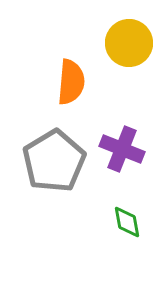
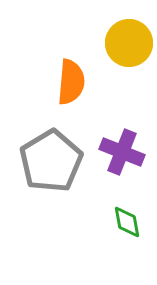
purple cross: moved 3 px down
gray pentagon: moved 3 px left
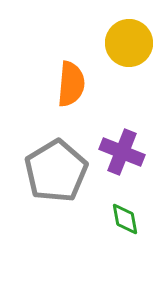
orange semicircle: moved 2 px down
gray pentagon: moved 5 px right, 10 px down
green diamond: moved 2 px left, 3 px up
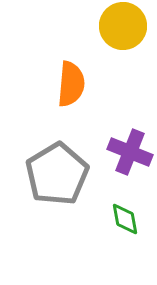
yellow circle: moved 6 px left, 17 px up
purple cross: moved 8 px right
gray pentagon: moved 1 px right, 3 px down
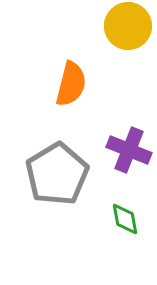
yellow circle: moved 5 px right
orange semicircle: rotated 9 degrees clockwise
purple cross: moved 1 px left, 2 px up
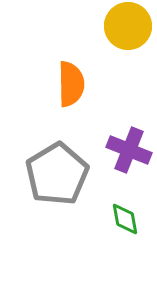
orange semicircle: rotated 15 degrees counterclockwise
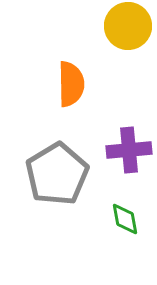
purple cross: rotated 27 degrees counterclockwise
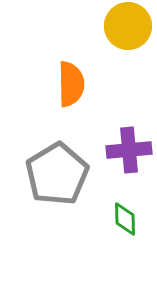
green diamond: rotated 8 degrees clockwise
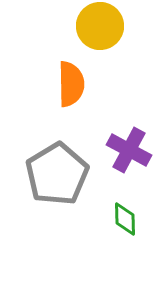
yellow circle: moved 28 px left
purple cross: rotated 33 degrees clockwise
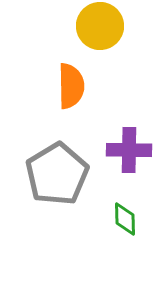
orange semicircle: moved 2 px down
purple cross: rotated 27 degrees counterclockwise
